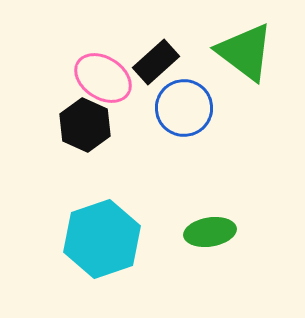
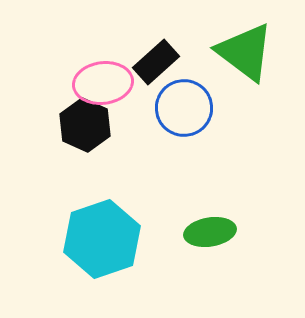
pink ellipse: moved 5 px down; rotated 40 degrees counterclockwise
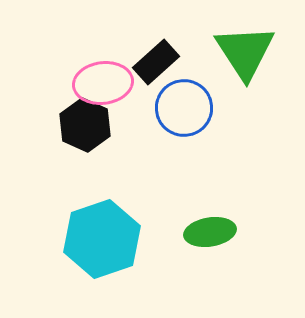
green triangle: rotated 20 degrees clockwise
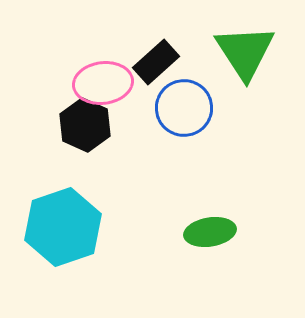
cyan hexagon: moved 39 px left, 12 px up
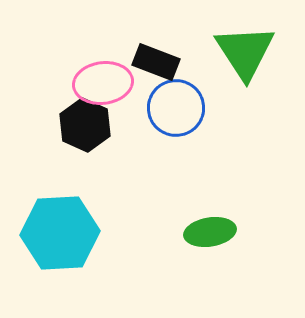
black rectangle: rotated 63 degrees clockwise
blue circle: moved 8 px left
cyan hexagon: moved 3 px left, 6 px down; rotated 16 degrees clockwise
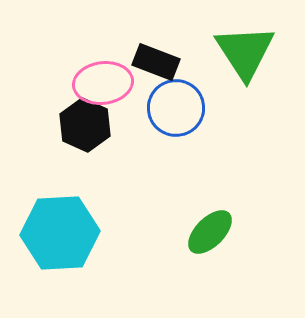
green ellipse: rotated 36 degrees counterclockwise
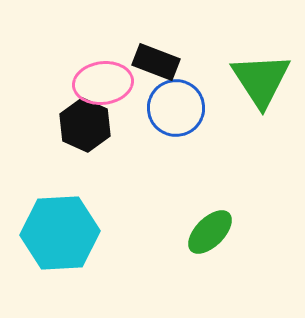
green triangle: moved 16 px right, 28 px down
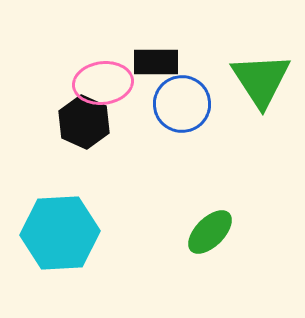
black rectangle: rotated 21 degrees counterclockwise
blue circle: moved 6 px right, 4 px up
black hexagon: moved 1 px left, 3 px up
